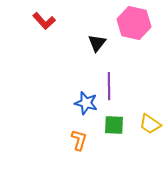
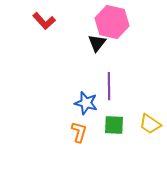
pink hexagon: moved 22 px left, 1 px up
orange L-shape: moved 8 px up
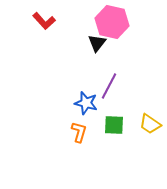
purple line: rotated 28 degrees clockwise
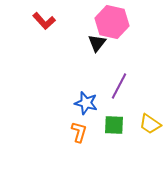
purple line: moved 10 px right
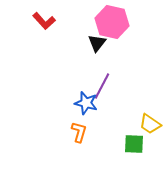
purple line: moved 17 px left
green square: moved 20 px right, 19 px down
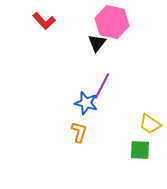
green square: moved 6 px right, 6 px down
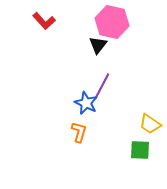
black triangle: moved 1 px right, 2 px down
blue star: rotated 10 degrees clockwise
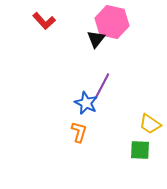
black triangle: moved 2 px left, 6 px up
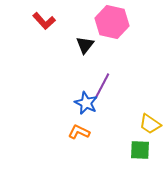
black triangle: moved 11 px left, 6 px down
orange L-shape: rotated 80 degrees counterclockwise
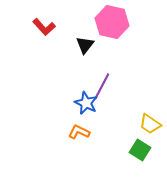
red L-shape: moved 6 px down
green square: rotated 30 degrees clockwise
